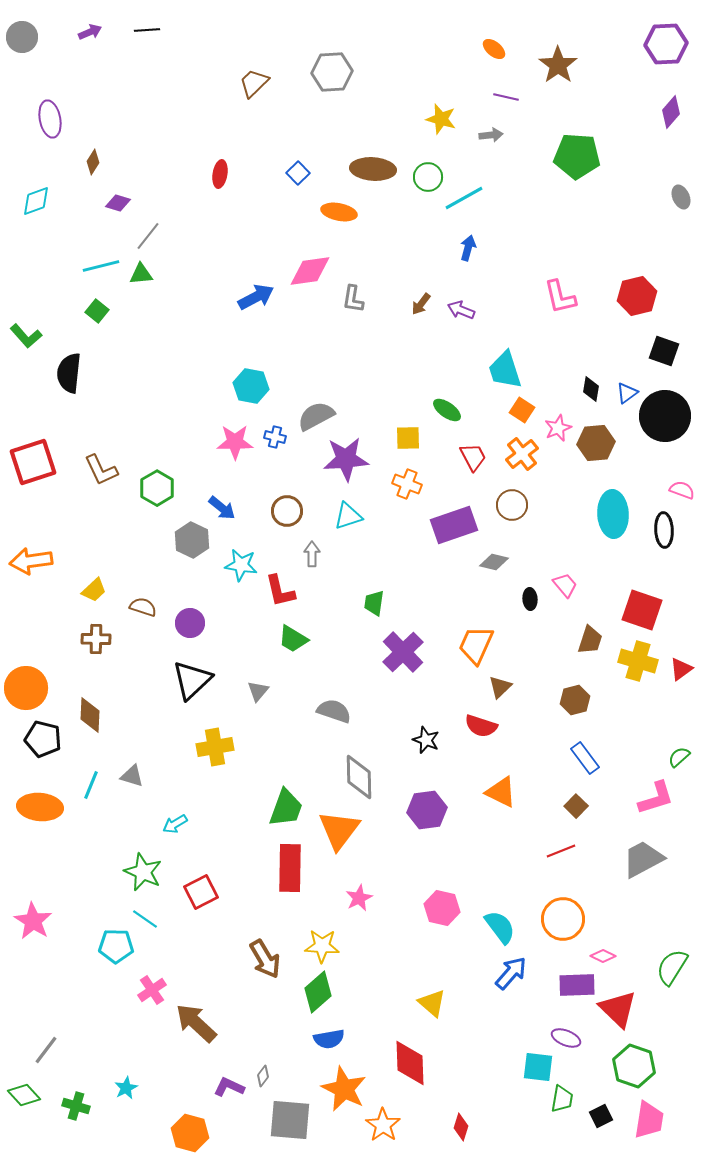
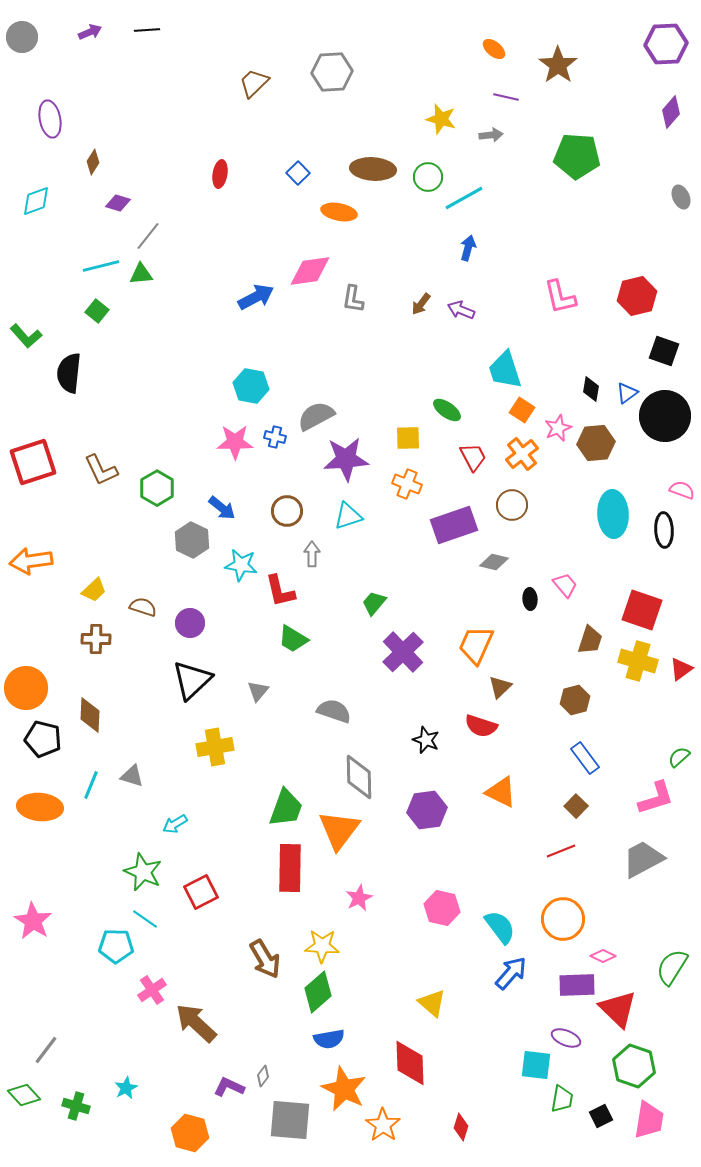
green trapezoid at (374, 603): rotated 32 degrees clockwise
cyan square at (538, 1067): moved 2 px left, 2 px up
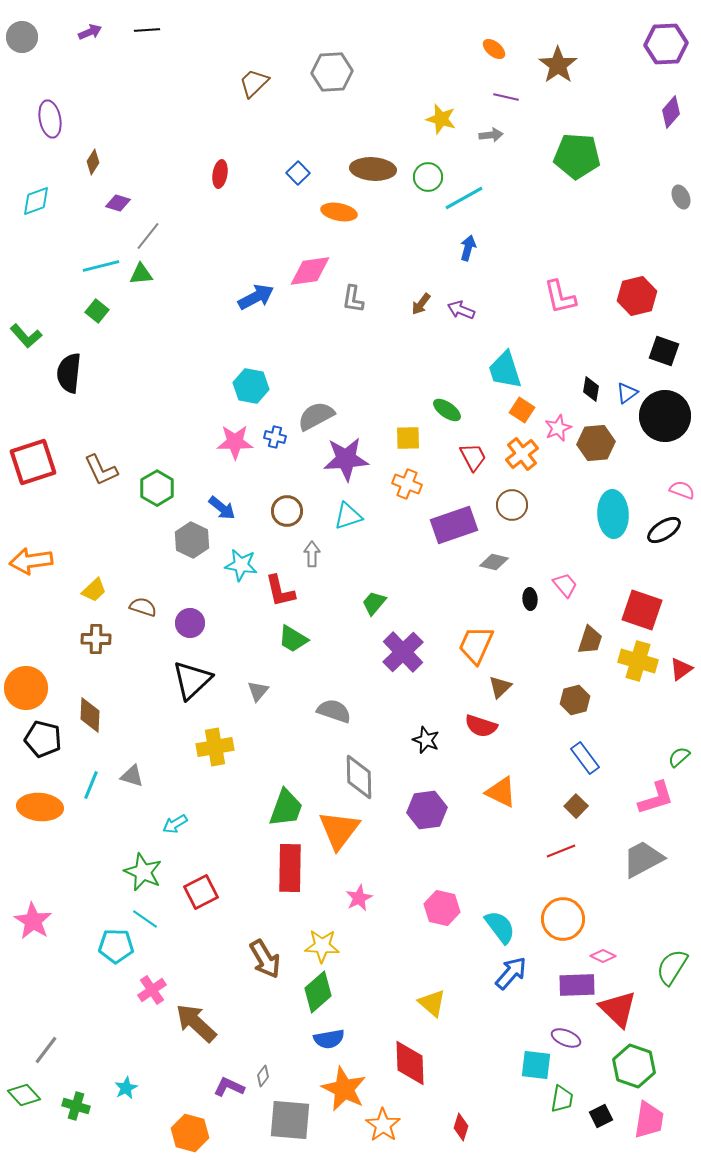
black ellipse at (664, 530): rotated 60 degrees clockwise
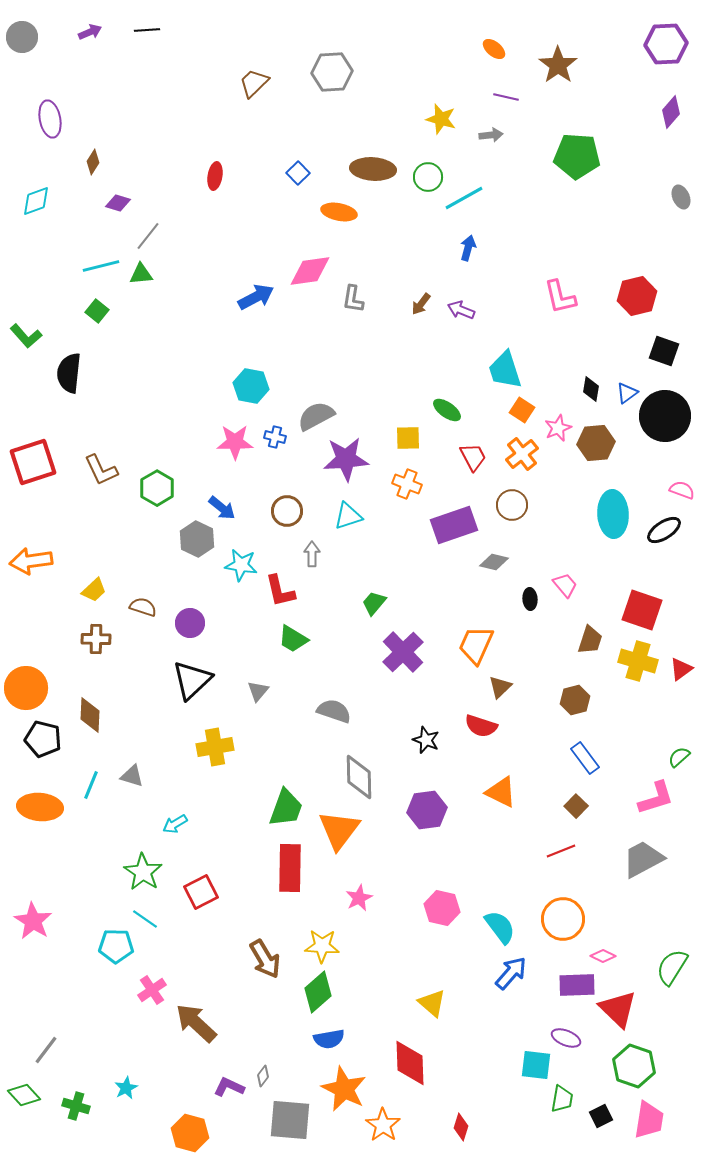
red ellipse at (220, 174): moved 5 px left, 2 px down
gray hexagon at (192, 540): moved 5 px right, 1 px up
green star at (143, 872): rotated 9 degrees clockwise
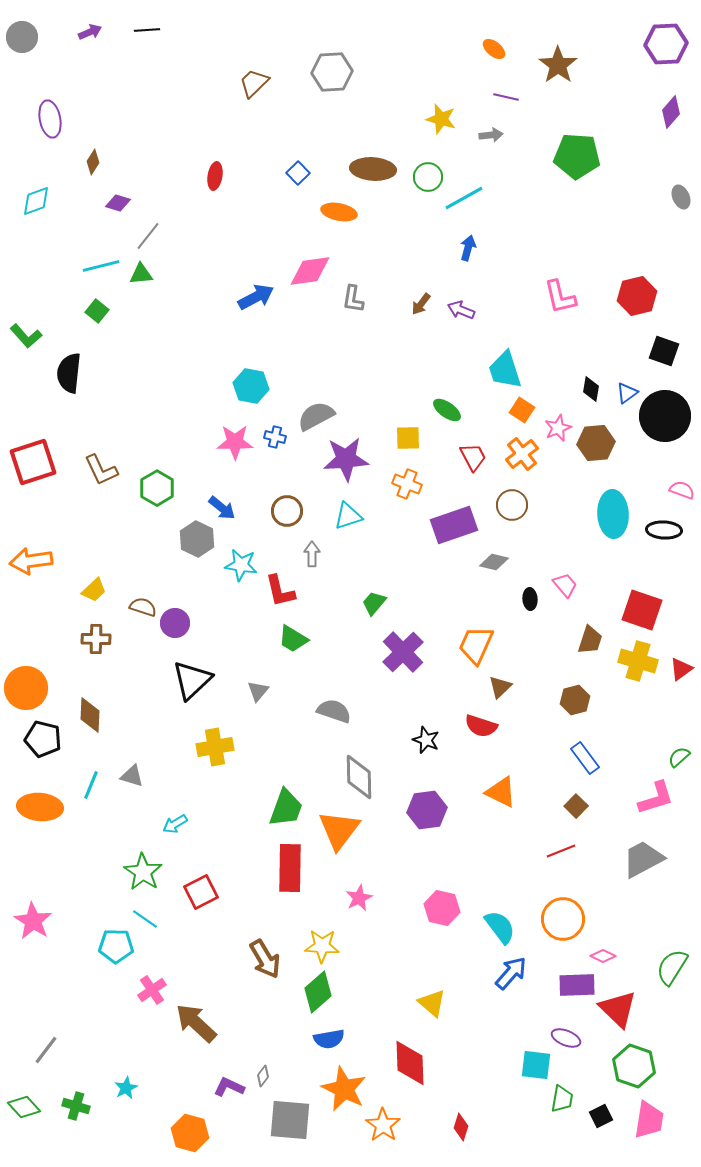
black ellipse at (664, 530): rotated 36 degrees clockwise
purple circle at (190, 623): moved 15 px left
green diamond at (24, 1095): moved 12 px down
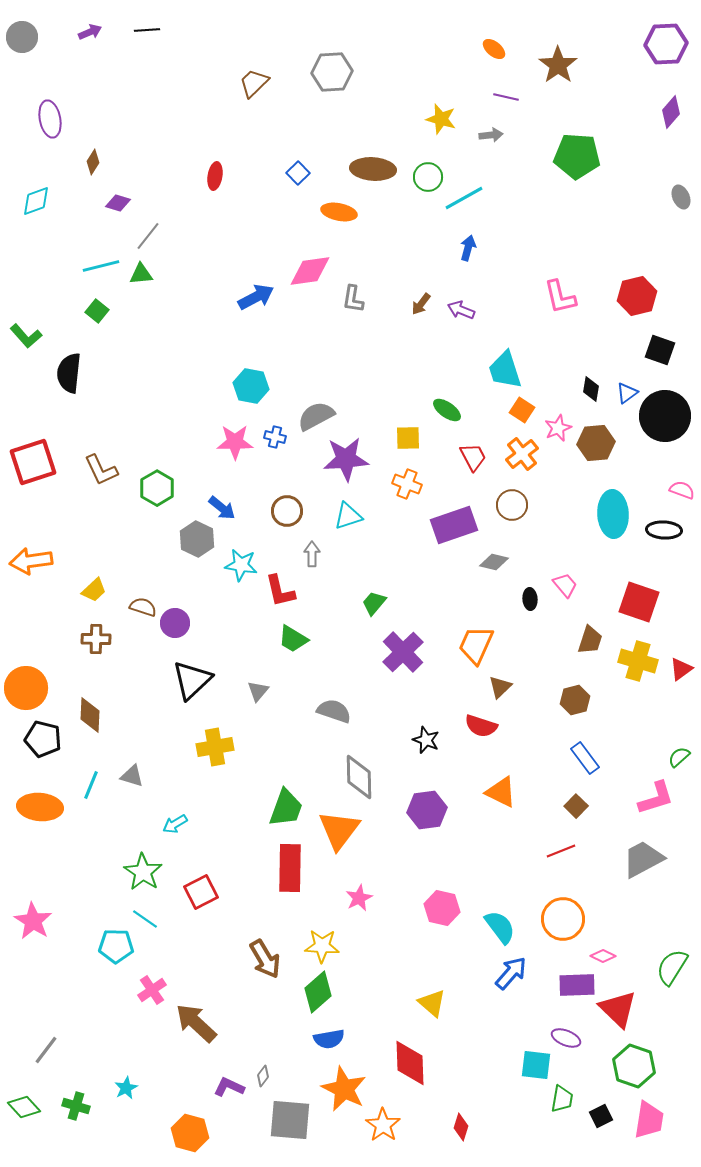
black square at (664, 351): moved 4 px left, 1 px up
red square at (642, 610): moved 3 px left, 8 px up
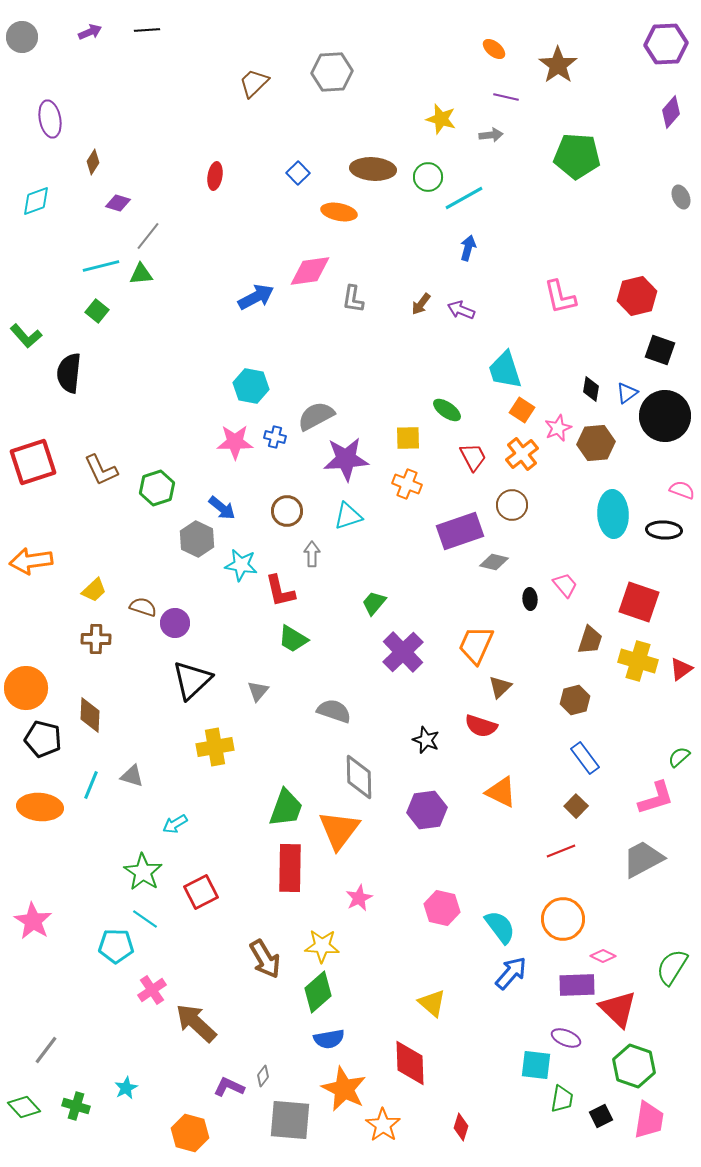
green hexagon at (157, 488): rotated 12 degrees clockwise
purple rectangle at (454, 525): moved 6 px right, 6 px down
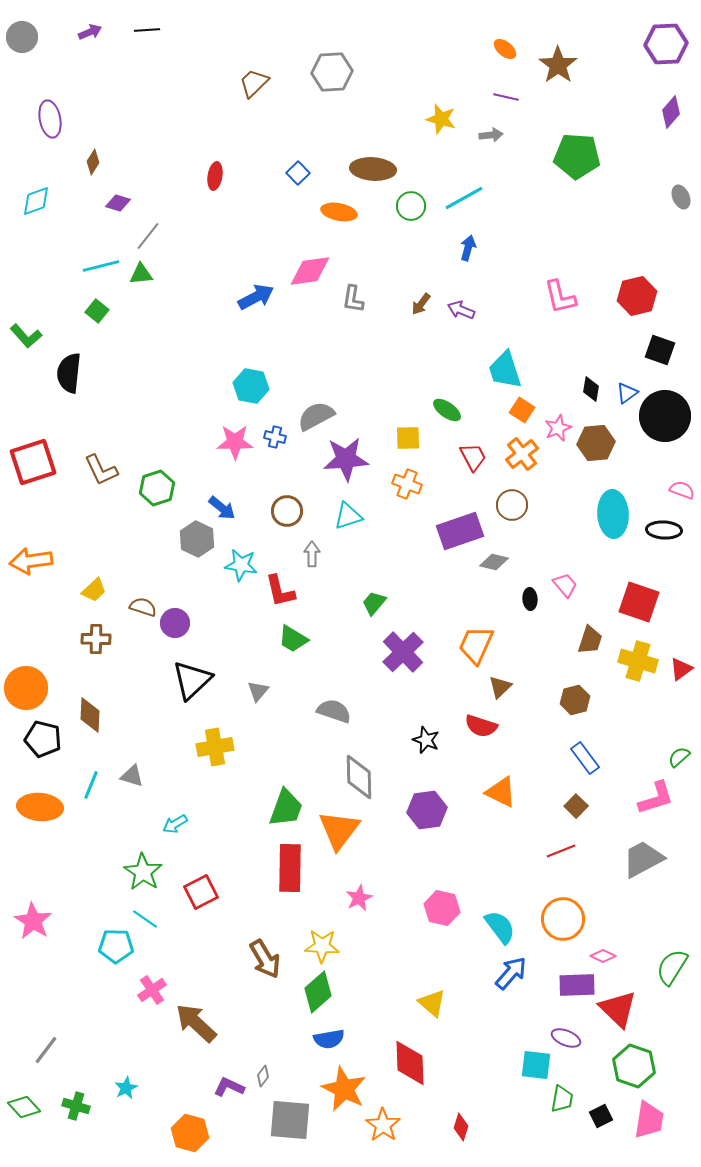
orange ellipse at (494, 49): moved 11 px right
green circle at (428, 177): moved 17 px left, 29 px down
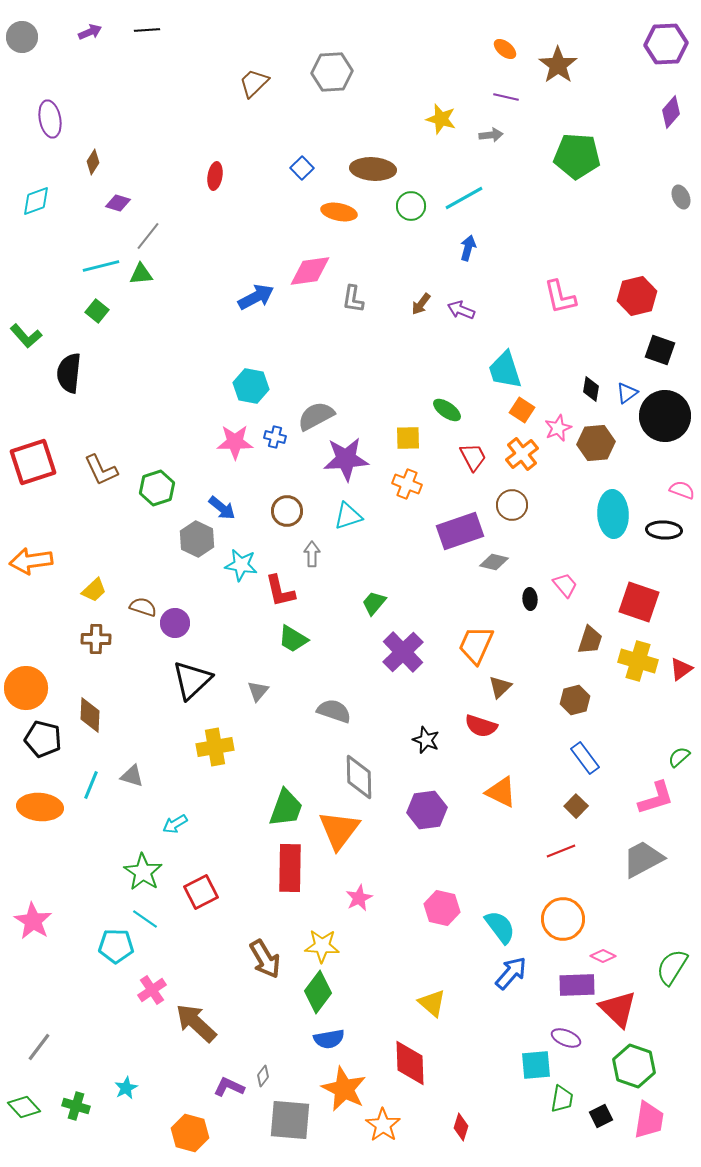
blue square at (298, 173): moved 4 px right, 5 px up
green diamond at (318, 992): rotated 12 degrees counterclockwise
gray line at (46, 1050): moved 7 px left, 3 px up
cyan square at (536, 1065): rotated 12 degrees counterclockwise
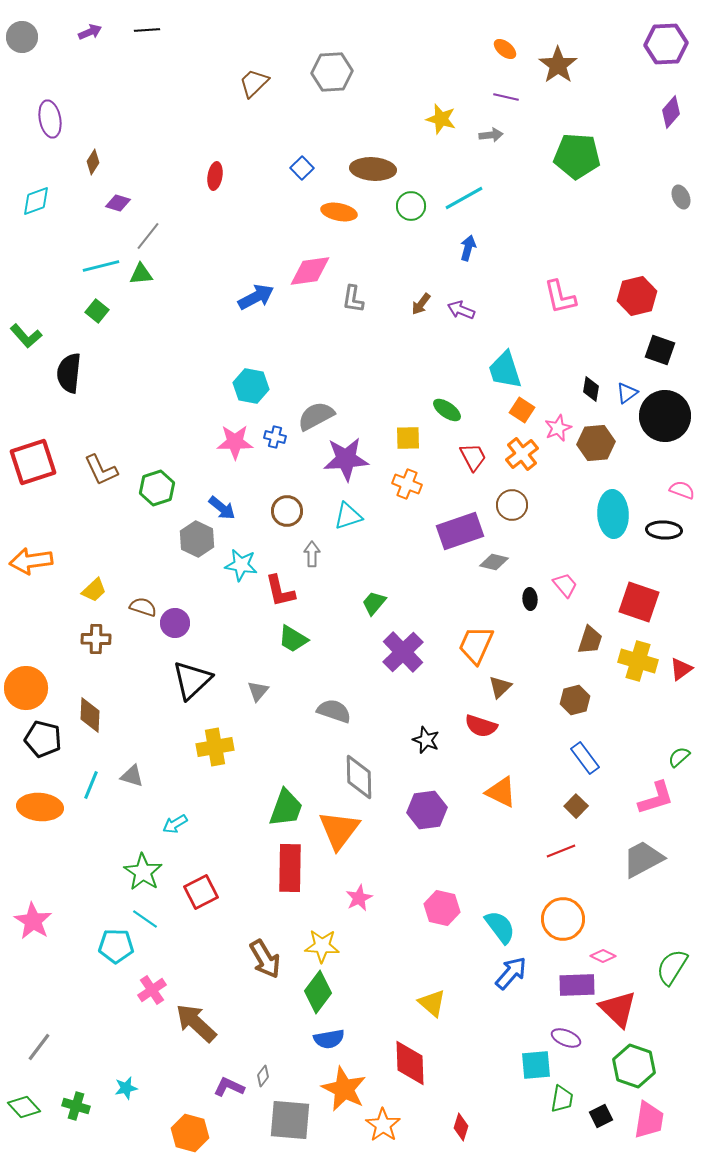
cyan star at (126, 1088): rotated 15 degrees clockwise
